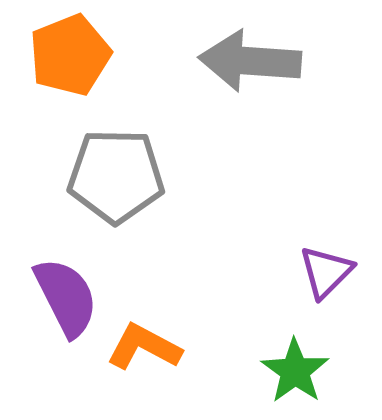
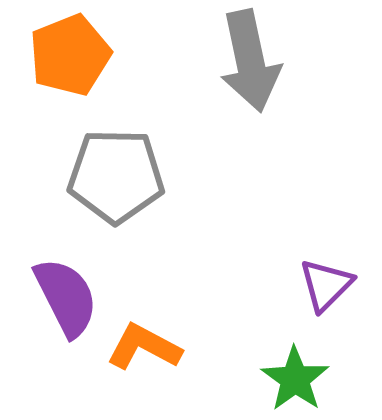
gray arrow: rotated 106 degrees counterclockwise
purple triangle: moved 13 px down
green star: moved 8 px down
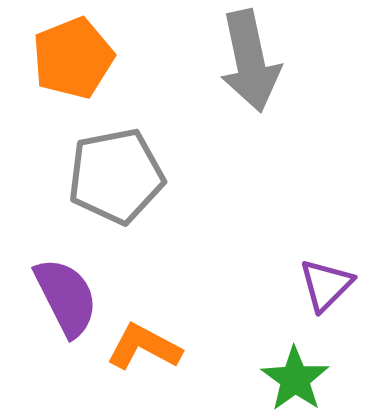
orange pentagon: moved 3 px right, 3 px down
gray pentagon: rotated 12 degrees counterclockwise
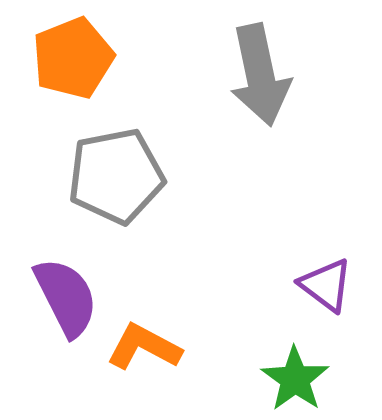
gray arrow: moved 10 px right, 14 px down
purple triangle: rotated 38 degrees counterclockwise
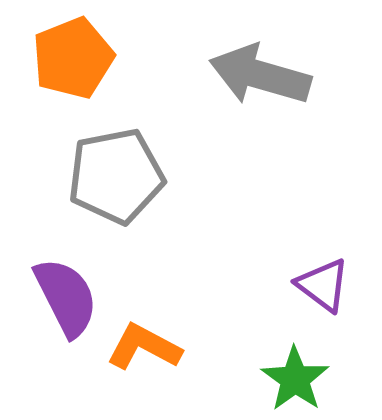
gray arrow: rotated 118 degrees clockwise
purple triangle: moved 3 px left
